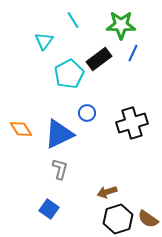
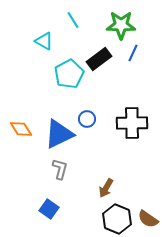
cyan triangle: rotated 36 degrees counterclockwise
blue circle: moved 6 px down
black cross: rotated 16 degrees clockwise
brown arrow: moved 1 px left, 4 px up; rotated 42 degrees counterclockwise
black hexagon: moved 1 px left; rotated 20 degrees counterclockwise
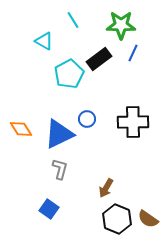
black cross: moved 1 px right, 1 px up
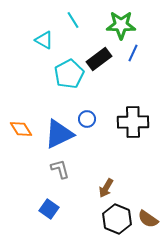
cyan triangle: moved 1 px up
gray L-shape: rotated 30 degrees counterclockwise
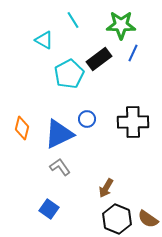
orange diamond: moved 1 px right, 1 px up; rotated 45 degrees clockwise
gray L-shape: moved 2 px up; rotated 20 degrees counterclockwise
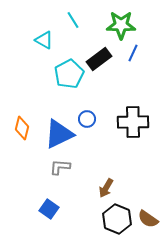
gray L-shape: rotated 50 degrees counterclockwise
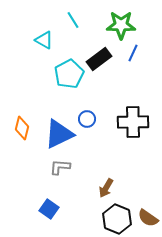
brown semicircle: moved 1 px up
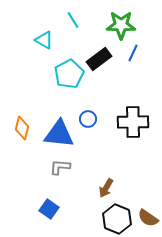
blue circle: moved 1 px right
blue triangle: rotated 32 degrees clockwise
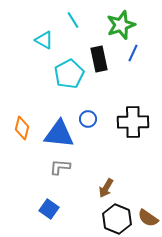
green star: rotated 20 degrees counterclockwise
black rectangle: rotated 65 degrees counterclockwise
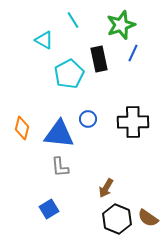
gray L-shape: rotated 100 degrees counterclockwise
blue square: rotated 24 degrees clockwise
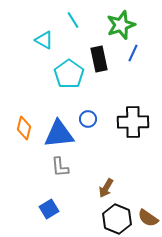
cyan pentagon: rotated 8 degrees counterclockwise
orange diamond: moved 2 px right
blue triangle: rotated 12 degrees counterclockwise
